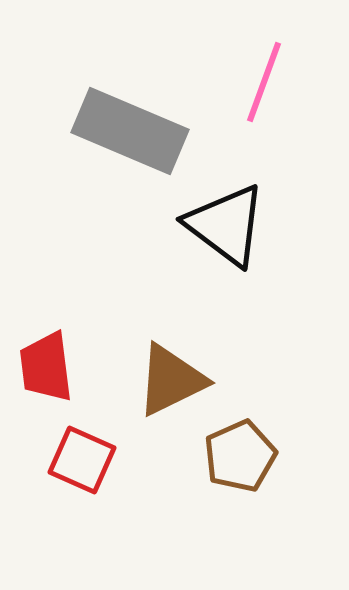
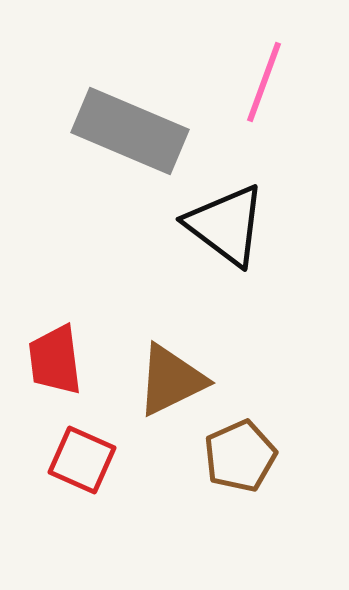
red trapezoid: moved 9 px right, 7 px up
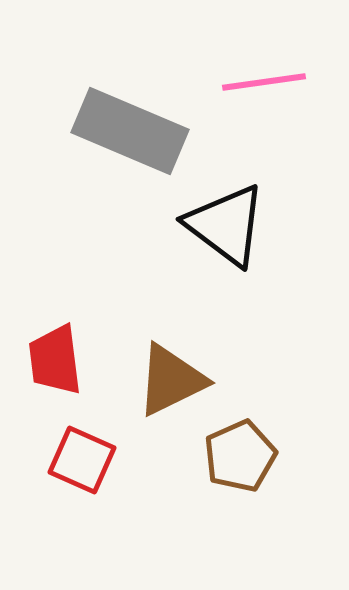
pink line: rotated 62 degrees clockwise
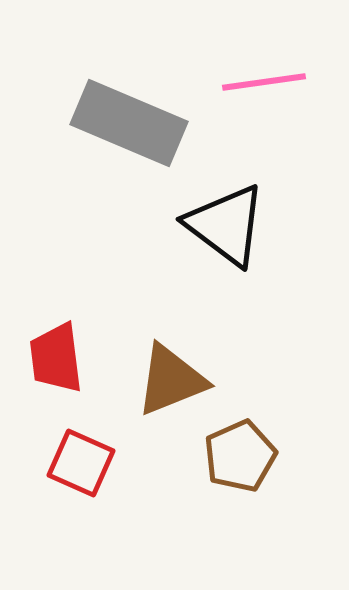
gray rectangle: moved 1 px left, 8 px up
red trapezoid: moved 1 px right, 2 px up
brown triangle: rotated 4 degrees clockwise
red square: moved 1 px left, 3 px down
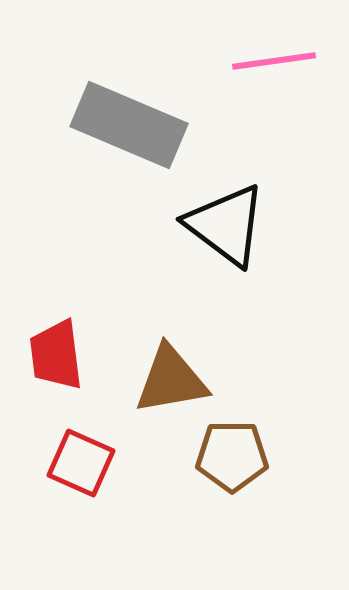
pink line: moved 10 px right, 21 px up
gray rectangle: moved 2 px down
red trapezoid: moved 3 px up
brown triangle: rotated 12 degrees clockwise
brown pentagon: moved 8 px left; rotated 24 degrees clockwise
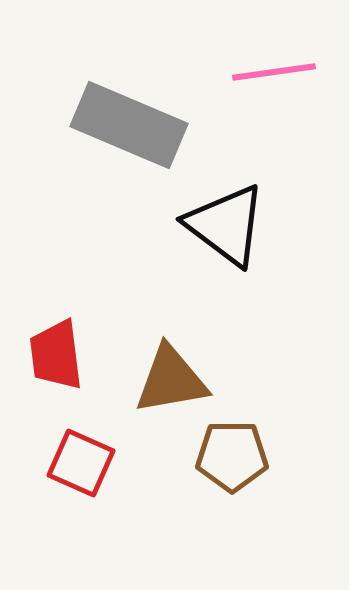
pink line: moved 11 px down
